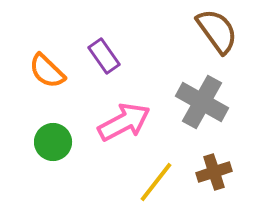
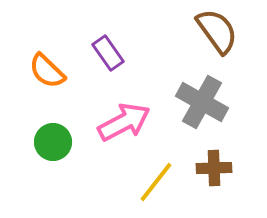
purple rectangle: moved 4 px right, 3 px up
brown cross: moved 4 px up; rotated 16 degrees clockwise
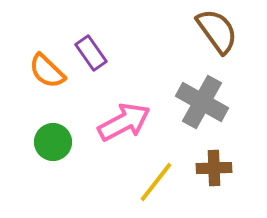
purple rectangle: moved 17 px left
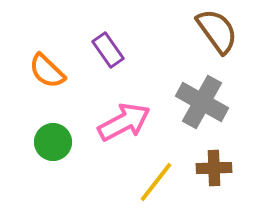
purple rectangle: moved 17 px right, 3 px up
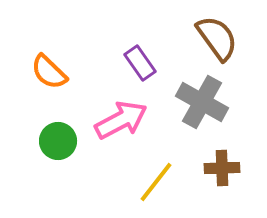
brown semicircle: moved 7 px down
purple rectangle: moved 32 px right, 13 px down
orange semicircle: moved 2 px right, 1 px down
pink arrow: moved 3 px left, 2 px up
green circle: moved 5 px right, 1 px up
brown cross: moved 8 px right
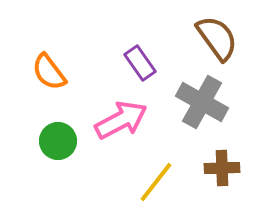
orange semicircle: rotated 9 degrees clockwise
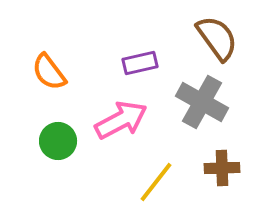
purple rectangle: rotated 68 degrees counterclockwise
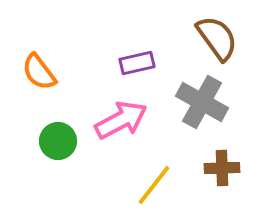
purple rectangle: moved 3 px left
orange semicircle: moved 10 px left
yellow line: moved 2 px left, 3 px down
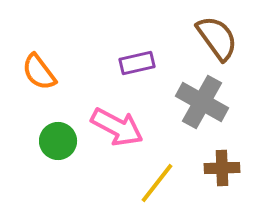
pink arrow: moved 4 px left, 7 px down; rotated 56 degrees clockwise
yellow line: moved 3 px right, 2 px up
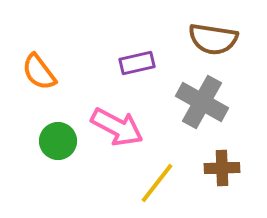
brown semicircle: moved 4 px left, 1 px down; rotated 135 degrees clockwise
